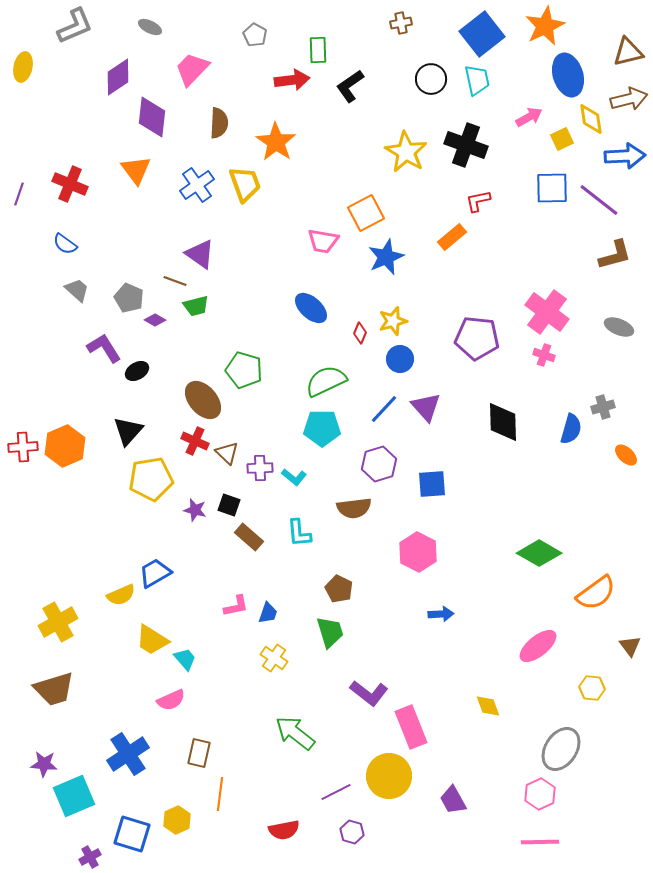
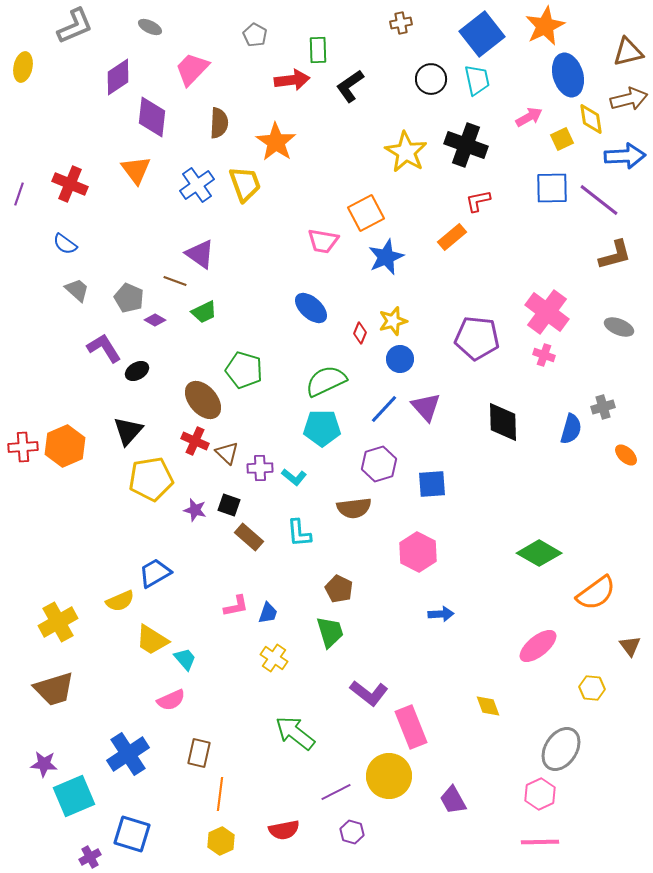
green trapezoid at (196, 306): moved 8 px right, 6 px down; rotated 12 degrees counterclockwise
yellow semicircle at (121, 595): moved 1 px left, 6 px down
yellow hexagon at (177, 820): moved 44 px right, 21 px down
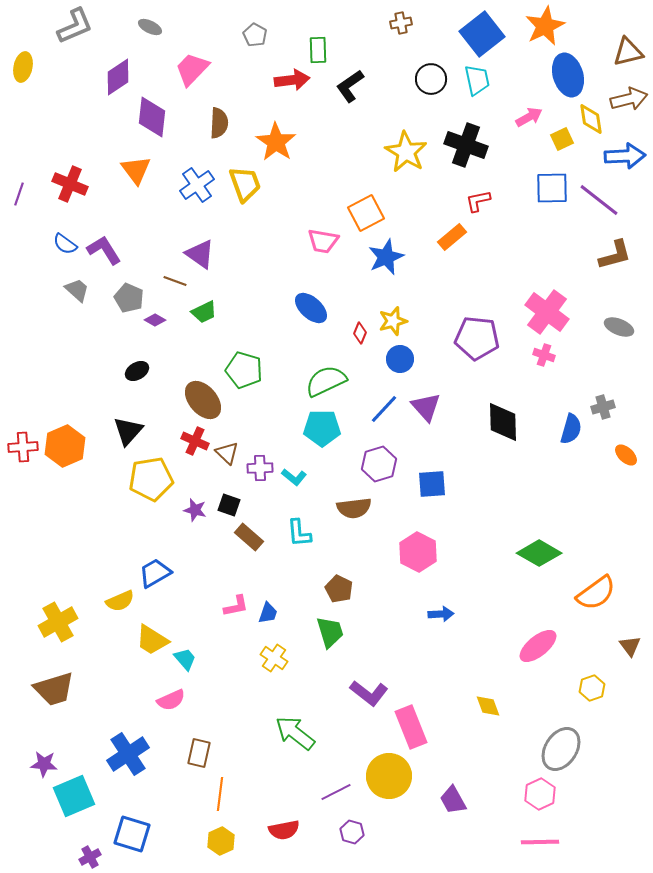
purple L-shape at (104, 348): moved 98 px up
yellow hexagon at (592, 688): rotated 25 degrees counterclockwise
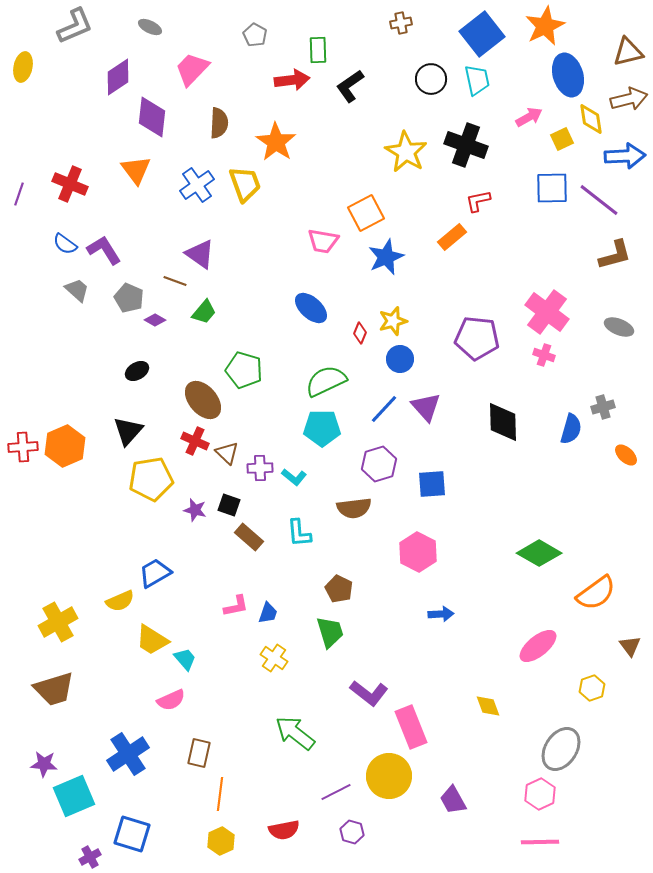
green trapezoid at (204, 312): rotated 24 degrees counterclockwise
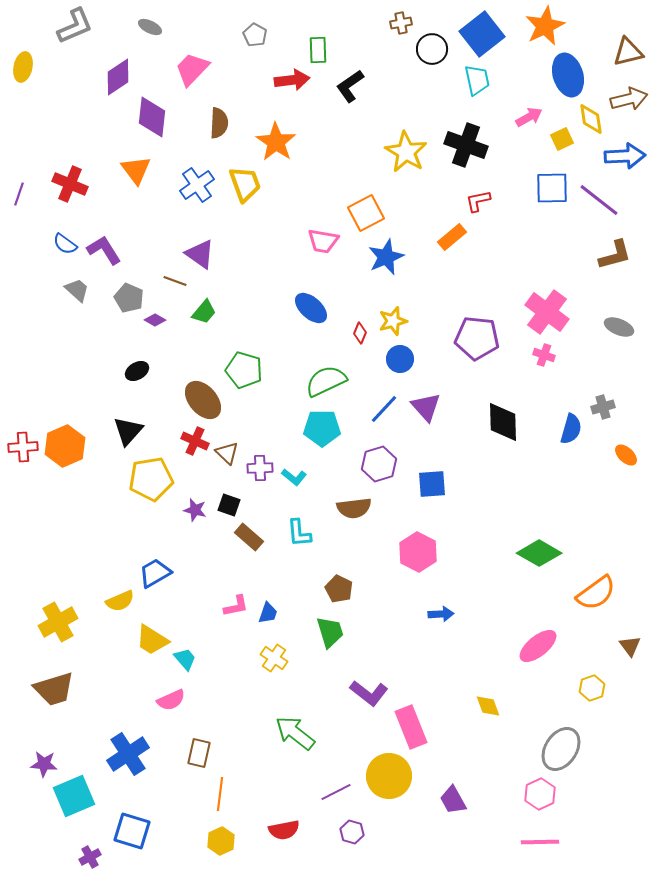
black circle at (431, 79): moved 1 px right, 30 px up
blue square at (132, 834): moved 3 px up
